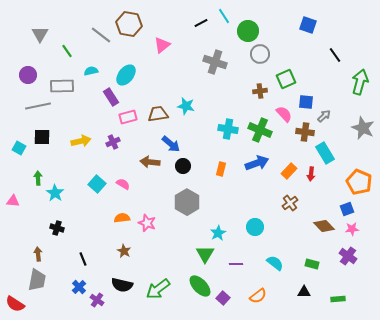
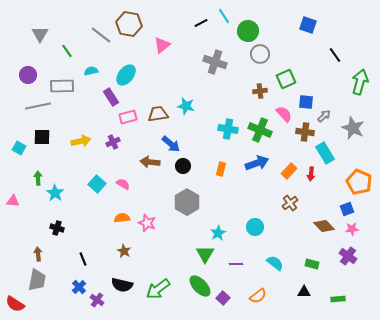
gray star at (363, 128): moved 10 px left
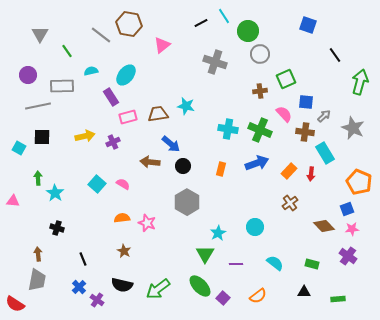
yellow arrow at (81, 141): moved 4 px right, 5 px up
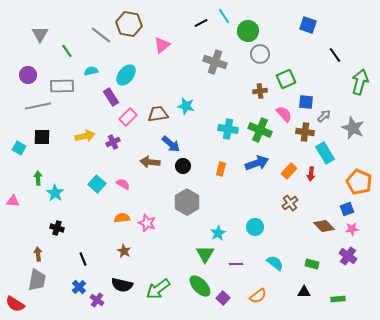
pink rectangle at (128, 117): rotated 30 degrees counterclockwise
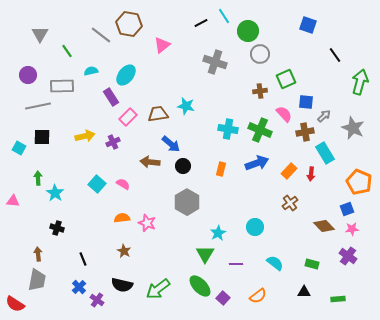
brown cross at (305, 132): rotated 18 degrees counterclockwise
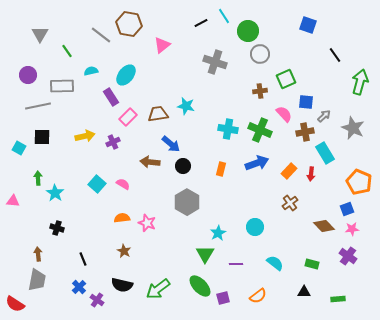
purple square at (223, 298): rotated 32 degrees clockwise
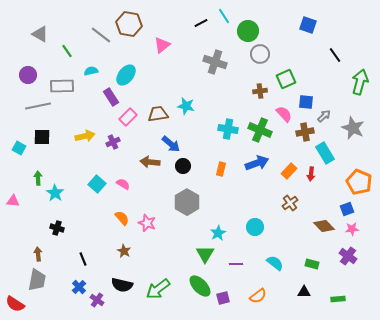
gray triangle at (40, 34): rotated 30 degrees counterclockwise
orange semicircle at (122, 218): rotated 56 degrees clockwise
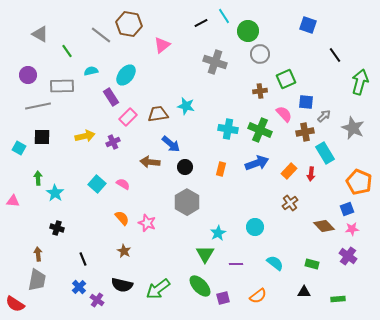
black circle at (183, 166): moved 2 px right, 1 px down
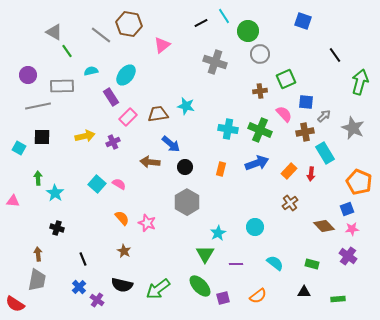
blue square at (308, 25): moved 5 px left, 4 px up
gray triangle at (40, 34): moved 14 px right, 2 px up
pink semicircle at (123, 184): moved 4 px left
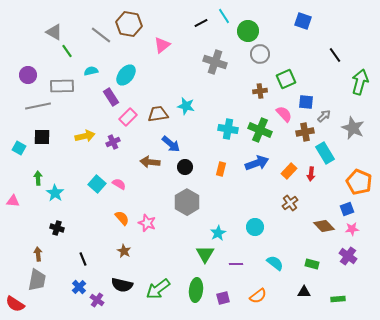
green ellipse at (200, 286): moved 4 px left, 4 px down; rotated 50 degrees clockwise
